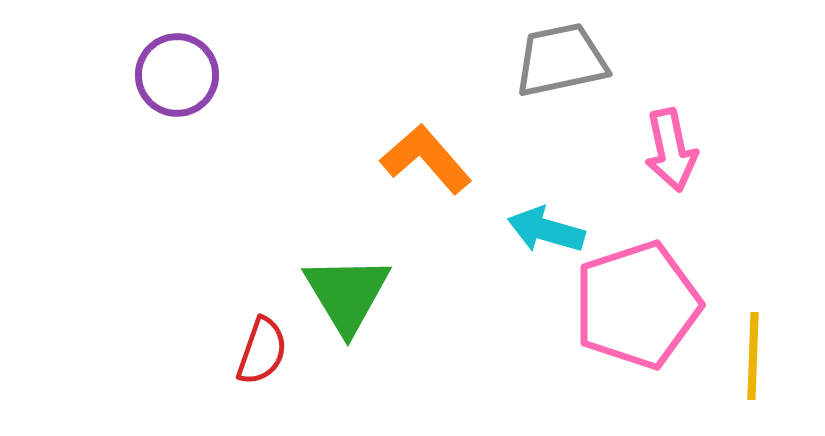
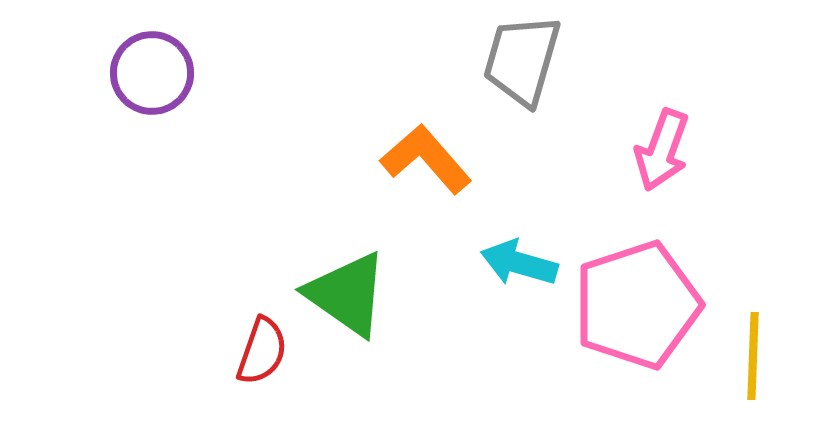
gray trapezoid: moved 39 px left; rotated 62 degrees counterclockwise
purple circle: moved 25 px left, 2 px up
pink arrow: moved 9 px left; rotated 32 degrees clockwise
cyan arrow: moved 27 px left, 33 px down
green triangle: rotated 24 degrees counterclockwise
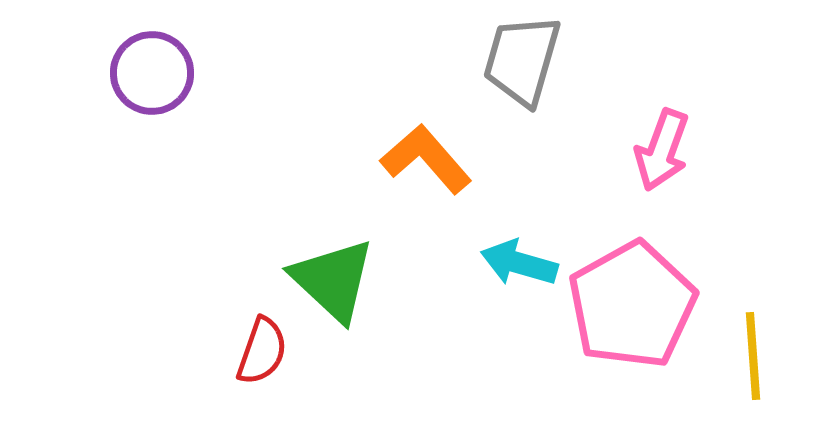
green triangle: moved 14 px left, 14 px up; rotated 8 degrees clockwise
pink pentagon: moved 5 px left; rotated 11 degrees counterclockwise
yellow line: rotated 6 degrees counterclockwise
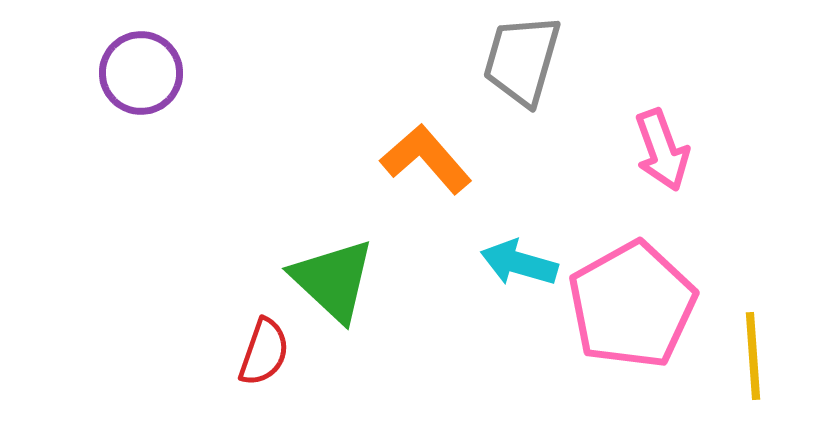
purple circle: moved 11 px left
pink arrow: rotated 40 degrees counterclockwise
red semicircle: moved 2 px right, 1 px down
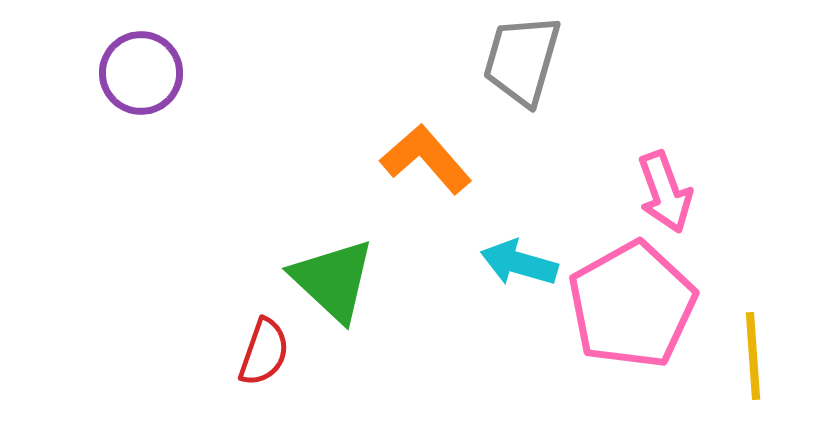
pink arrow: moved 3 px right, 42 px down
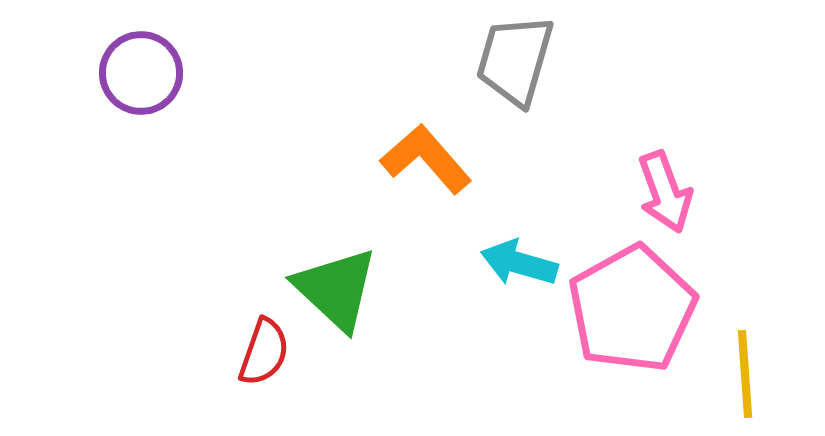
gray trapezoid: moved 7 px left
green triangle: moved 3 px right, 9 px down
pink pentagon: moved 4 px down
yellow line: moved 8 px left, 18 px down
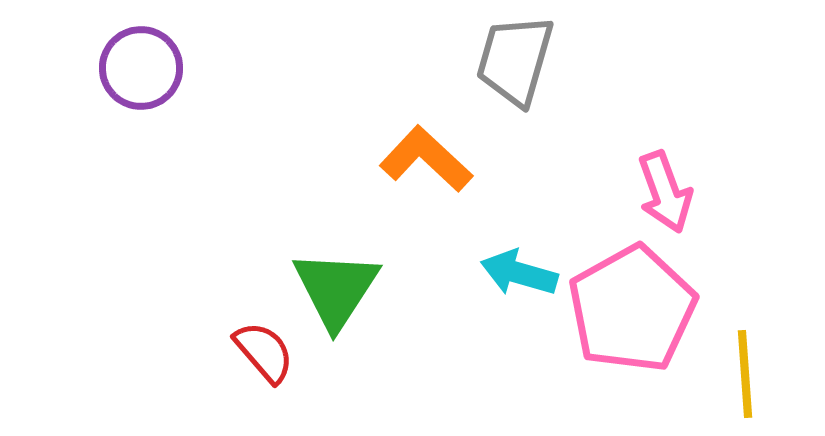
purple circle: moved 5 px up
orange L-shape: rotated 6 degrees counterclockwise
cyan arrow: moved 10 px down
green triangle: rotated 20 degrees clockwise
red semicircle: rotated 60 degrees counterclockwise
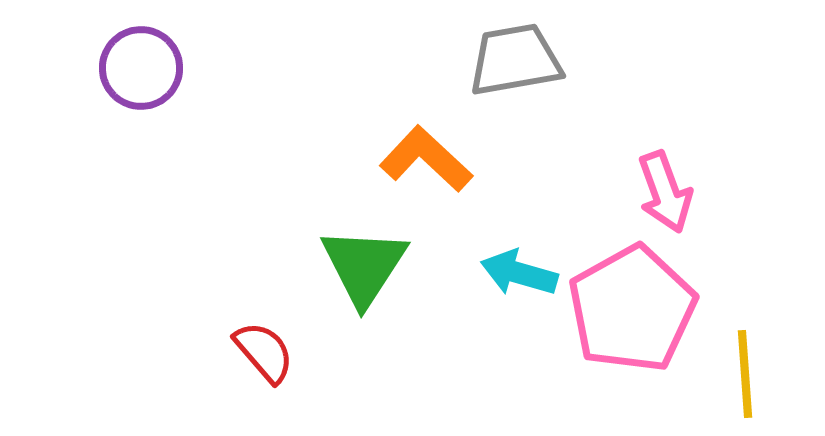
gray trapezoid: rotated 64 degrees clockwise
green triangle: moved 28 px right, 23 px up
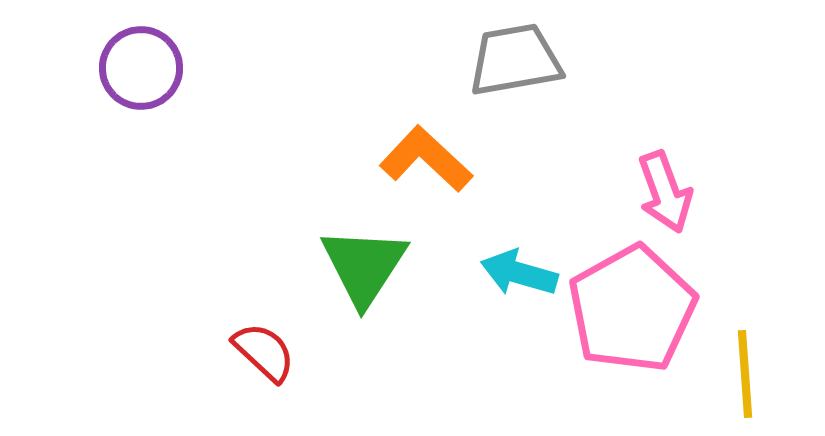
red semicircle: rotated 6 degrees counterclockwise
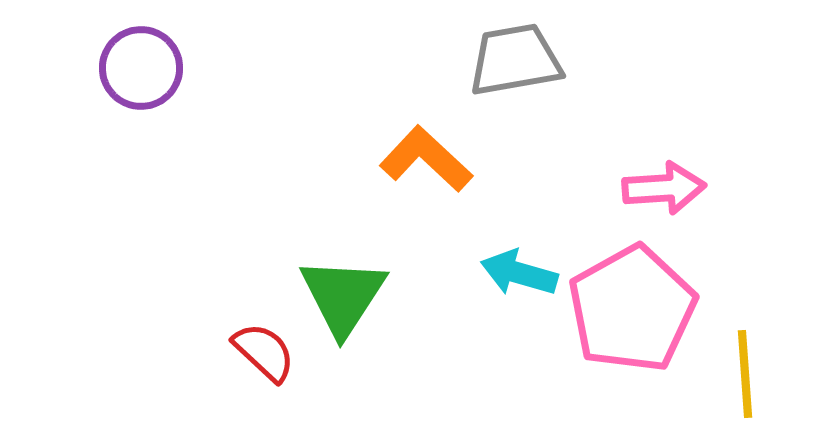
pink arrow: moved 1 px left, 4 px up; rotated 74 degrees counterclockwise
green triangle: moved 21 px left, 30 px down
